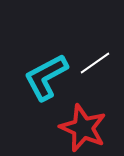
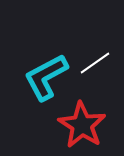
red star: moved 1 px left, 3 px up; rotated 9 degrees clockwise
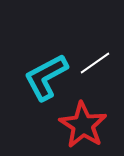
red star: moved 1 px right
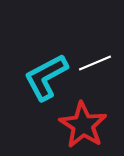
white line: rotated 12 degrees clockwise
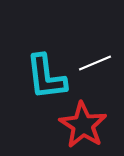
cyan L-shape: rotated 69 degrees counterclockwise
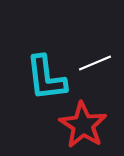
cyan L-shape: moved 1 px down
